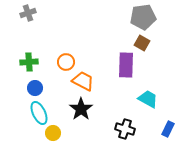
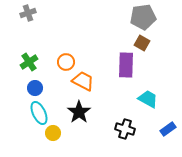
green cross: rotated 30 degrees counterclockwise
black star: moved 2 px left, 3 px down
blue rectangle: rotated 28 degrees clockwise
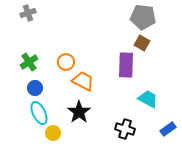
gray pentagon: rotated 15 degrees clockwise
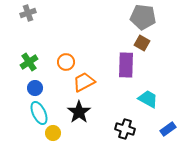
orange trapezoid: moved 1 px right, 1 px down; rotated 55 degrees counterclockwise
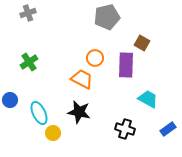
gray pentagon: moved 36 px left; rotated 20 degrees counterclockwise
orange circle: moved 29 px right, 4 px up
orange trapezoid: moved 2 px left, 3 px up; rotated 55 degrees clockwise
blue circle: moved 25 px left, 12 px down
black star: rotated 25 degrees counterclockwise
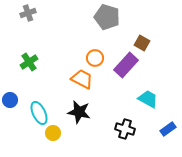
gray pentagon: rotated 30 degrees clockwise
purple rectangle: rotated 40 degrees clockwise
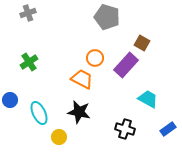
yellow circle: moved 6 px right, 4 px down
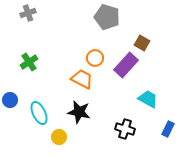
blue rectangle: rotated 28 degrees counterclockwise
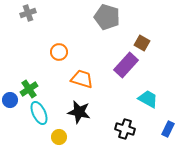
orange circle: moved 36 px left, 6 px up
green cross: moved 27 px down
orange trapezoid: rotated 10 degrees counterclockwise
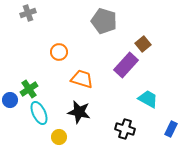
gray pentagon: moved 3 px left, 4 px down
brown square: moved 1 px right, 1 px down; rotated 21 degrees clockwise
blue rectangle: moved 3 px right
